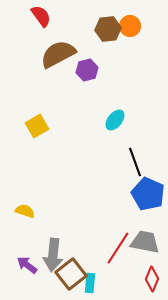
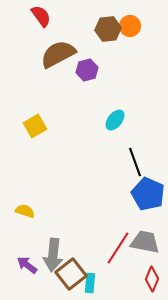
yellow square: moved 2 px left
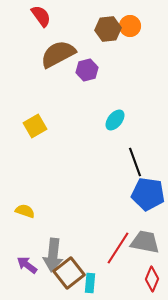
blue pentagon: rotated 16 degrees counterclockwise
brown square: moved 2 px left, 1 px up
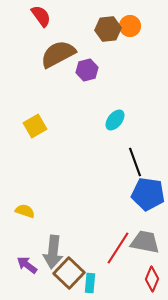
gray arrow: moved 3 px up
brown square: rotated 8 degrees counterclockwise
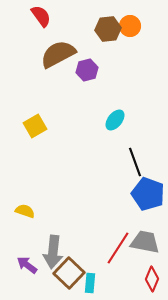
blue pentagon: rotated 12 degrees clockwise
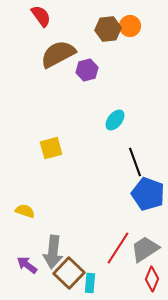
yellow square: moved 16 px right, 22 px down; rotated 15 degrees clockwise
gray trapezoid: moved 7 px down; rotated 44 degrees counterclockwise
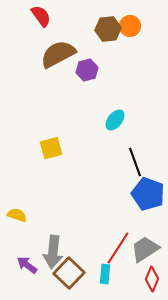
yellow semicircle: moved 8 px left, 4 px down
cyan rectangle: moved 15 px right, 9 px up
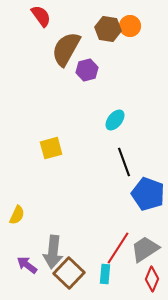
brown hexagon: rotated 15 degrees clockwise
brown semicircle: moved 8 px right, 5 px up; rotated 33 degrees counterclockwise
black line: moved 11 px left
yellow semicircle: rotated 96 degrees clockwise
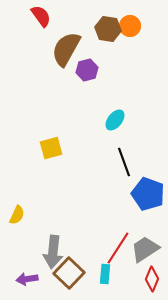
purple arrow: moved 14 px down; rotated 45 degrees counterclockwise
